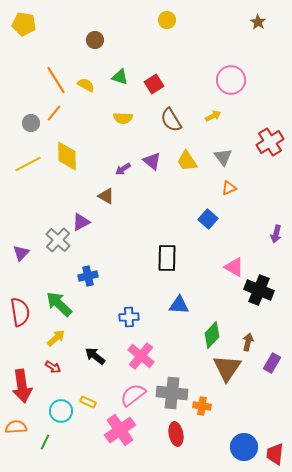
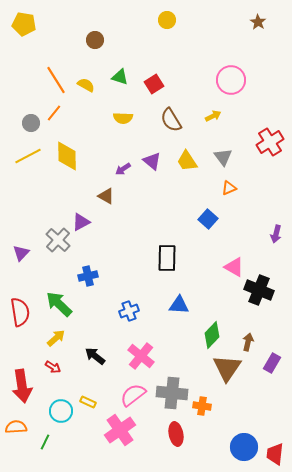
yellow line at (28, 164): moved 8 px up
blue cross at (129, 317): moved 6 px up; rotated 18 degrees counterclockwise
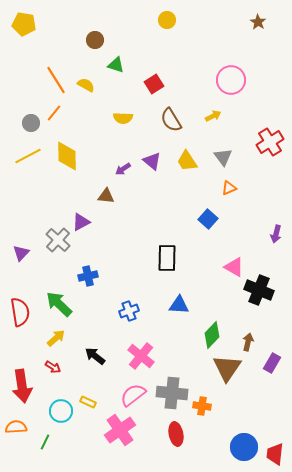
green triangle at (120, 77): moved 4 px left, 12 px up
brown triangle at (106, 196): rotated 24 degrees counterclockwise
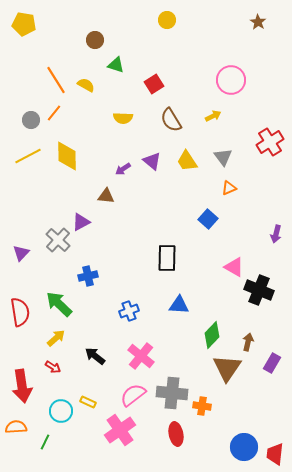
gray circle at (31, 123): moved 3 px up
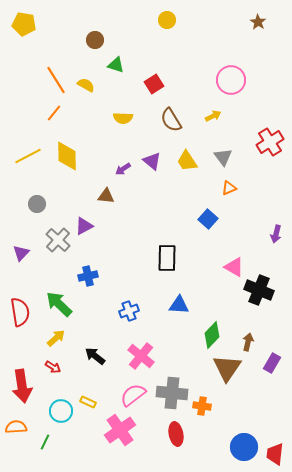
gray circle at (31, 120): moved 6 px right, 84 px down
purple triangle at (81, 222): moved 3 px right, 4 px down
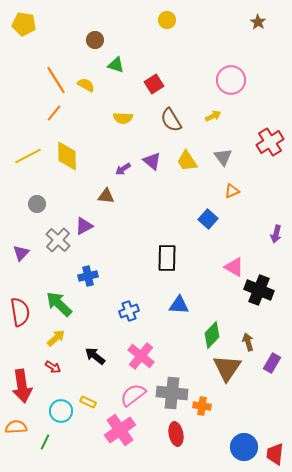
orange triangle at (229, 188): moved 3 px right, 3 px down
brown arrow at (248, 342): rotated 30 degrees counterclockwise
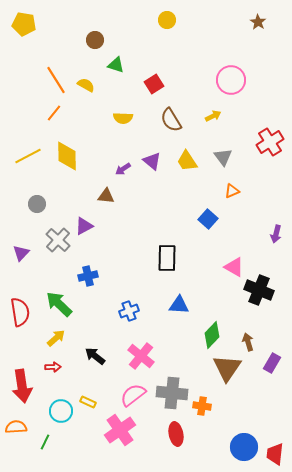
red arrow at (53, 367): rotated 35 degrees counterclockwise
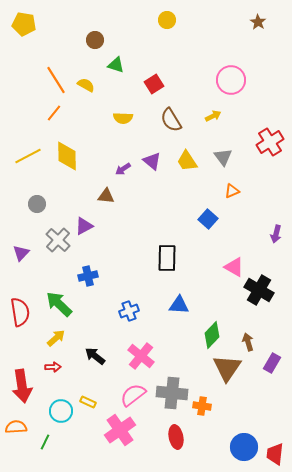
black cross at (259, 290): rotated 8 degrees clockwise
red ellipse at (176, 434): moved 3 px down
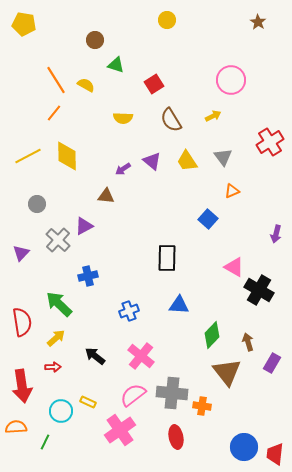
red semicircle at (20, 312): moved 2 px right, 10 px down
brown triangle at (227, 368): moved 4 px down; rotated 12 degrees counterclockwise
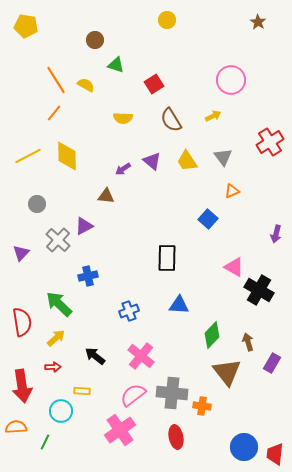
yellow pentagon at (24, 24): moved 2 px right, 2 px down
yellow rectangle at (88, 402): moved 6 px left, 11 px up; rotated 21 degrees counterclockwise
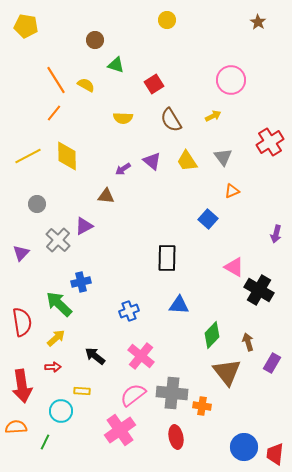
blue cross at (88, 276): moved 7 px left, 6 px down
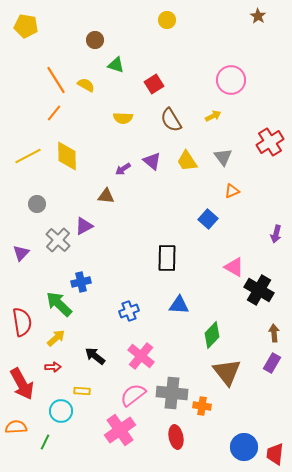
brown star at (258, 22): moved 6 px up
brown arrow at (248, 342): moved 26 px right, 9 px up; rotated 12 degrees clockwise
red arrow at (22, 386): moved 2 px up; rotated 20 degrees counterclockwise
